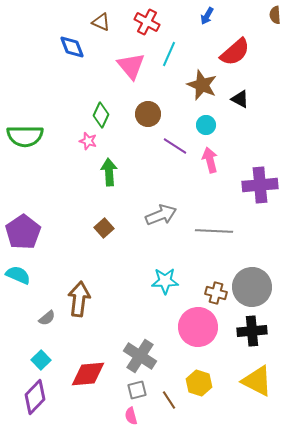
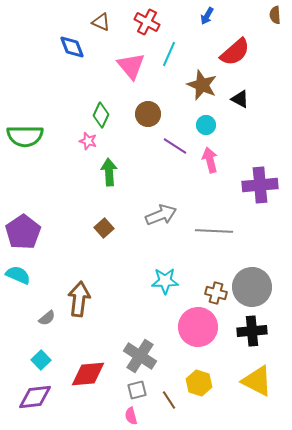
purple diamond: rotated 40 degrees clockwise
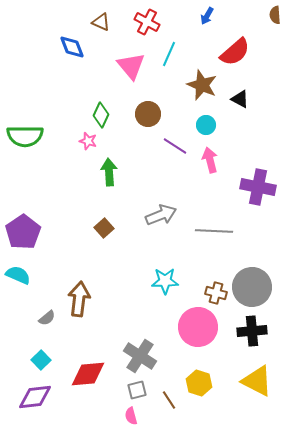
purple cross: moved 2 px left, 2 px down; rotated 16 degrees clockwise
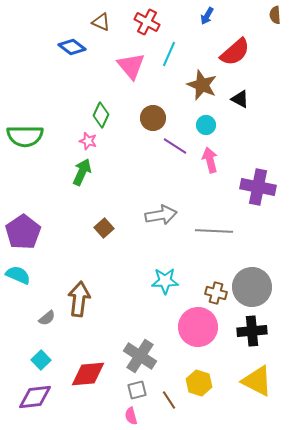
blue diamond: rotated 32 degrees counterclockwise
brown circle: moved 5 px right, 4 px down
green arrow: moved 27 px left; rotated 28 degrees clockwise
gray arrow: rotated 12 degrees clockwise
